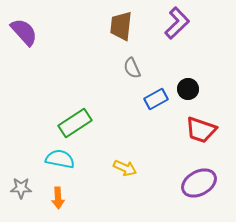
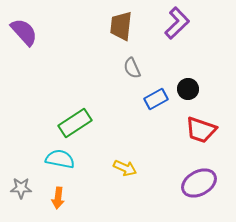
orange arrow: rotated 10 degrees clockwise
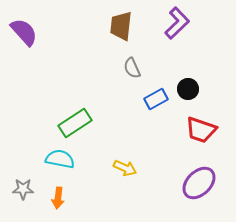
purple ellipse: rotated 16 degrees counterclockwise
gray star: moved 2 px right, 1 px down
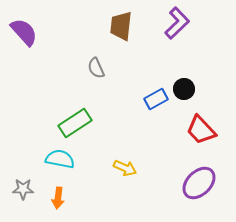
gray semicircle: moved 36 px left
black circle: moved 4 px left
red trapezoid: rotated 28 degrees clockwise
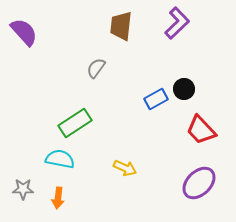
gray semicircle: rotated 60 degrees clockwise
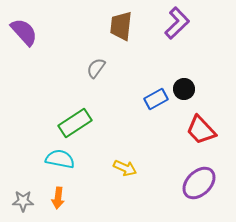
gray star: moved 12 px down
